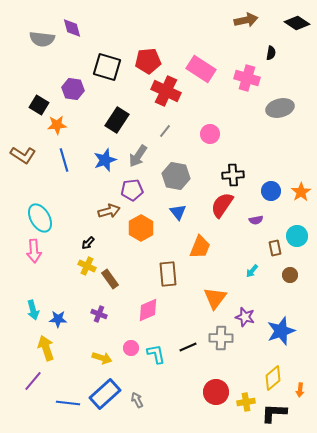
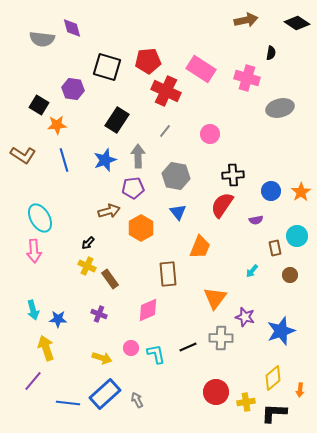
gray arrow at (138, 156): rotated 145 degrees clockwise
purple pentagon at (132, 190): moved 1 px right, 2 px up
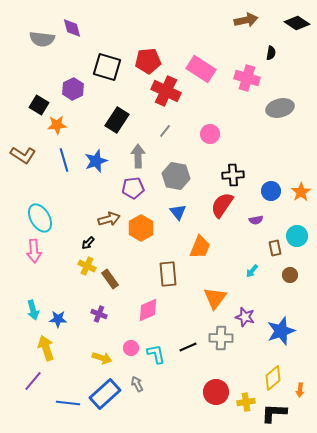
purple hexagon at (73, 89): rotated 25 degrees clockwise
blue star at (105, 160): moved 9 px left, 1 px down
brown arrow at (109, 211): moved 8 px down
gray arrow at (137, 400): moved 16 px up
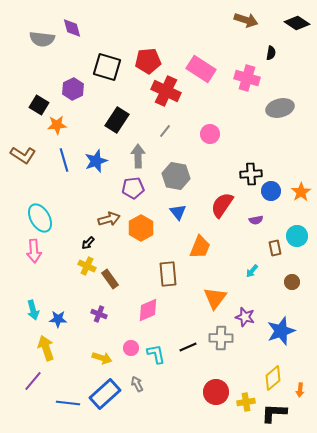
brown arrow at (246, 20): rotated 30 degrees clockwise
black cross at (233, 175): moved 18 px right, 1 px up
brown circle at (290, 275): moved 2 px right, 7 px down
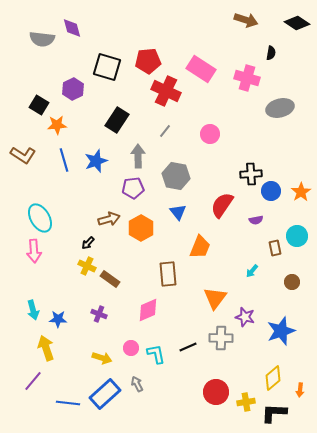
brown rectangle at (110, 279): rotated 18 degrees counterclockwise
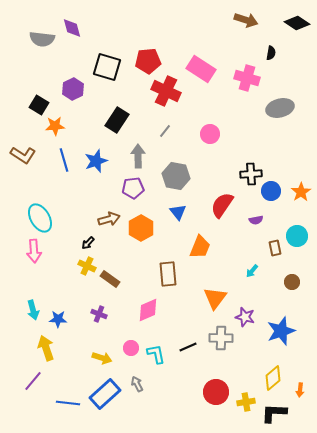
orange star at (57, 125): moved 2 px left, 1 px down
